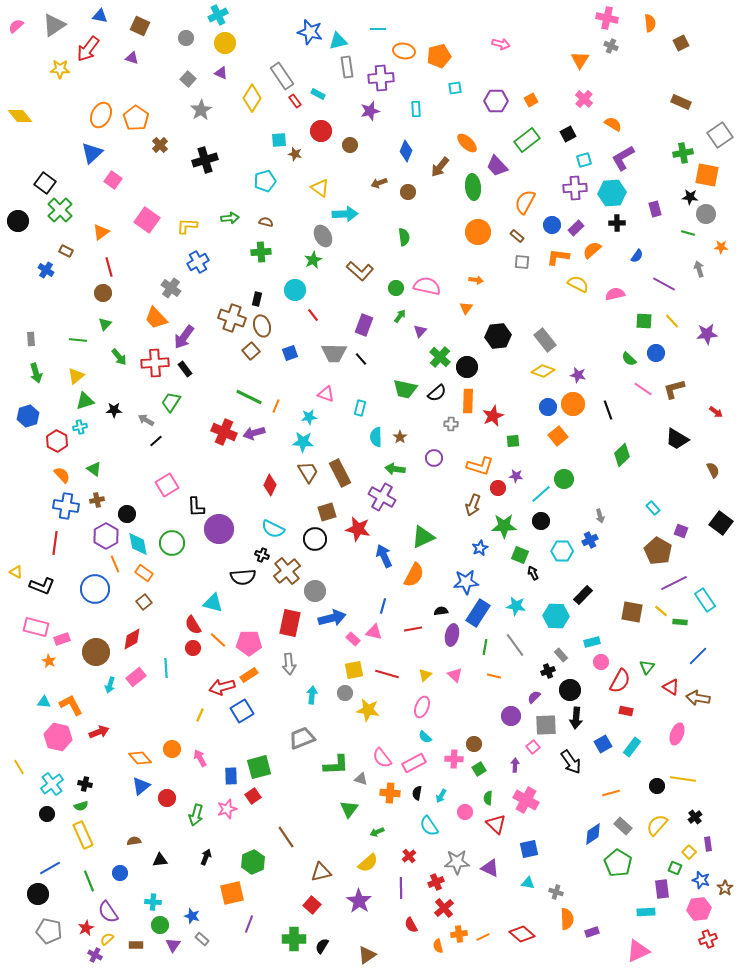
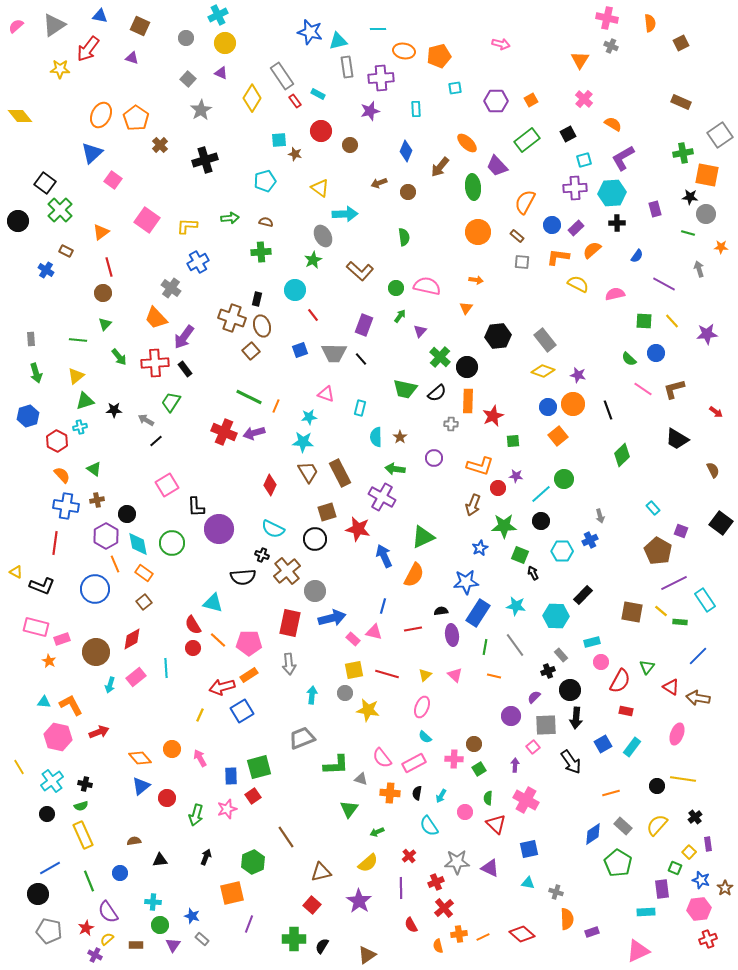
blue square at (290, 353): moved 10 px right, 3 px up
purple ellipse at (452, 635): rotated 20 degrees counterclockwise
cyan cross at (52, 784): moved 3 px up
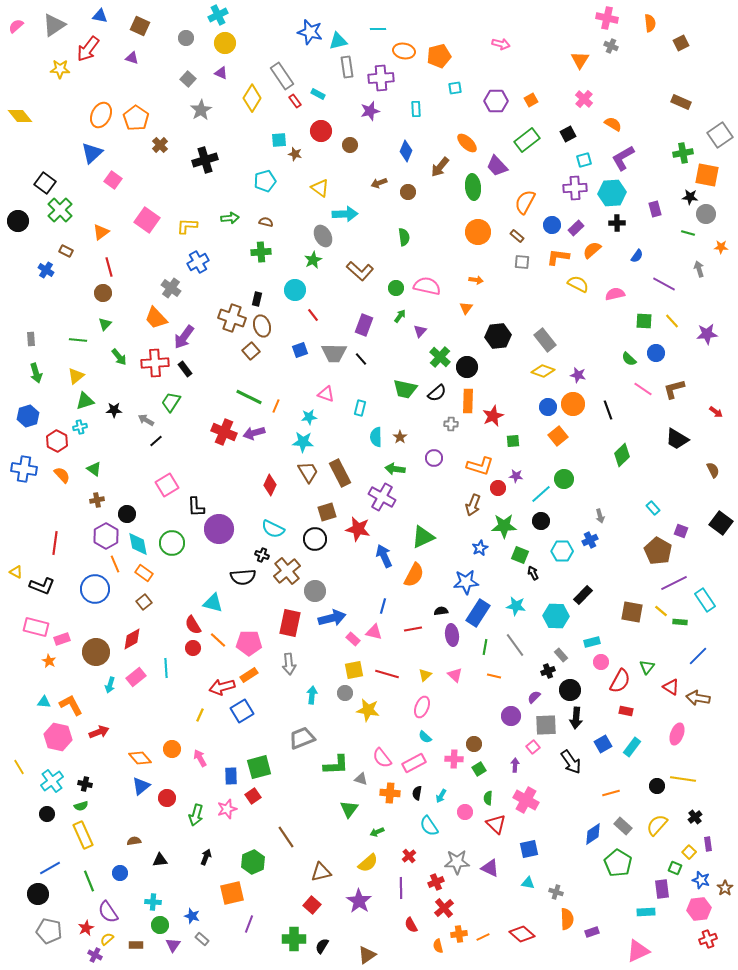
blue cross at (66, 506): moved 42 px left, 37 px up
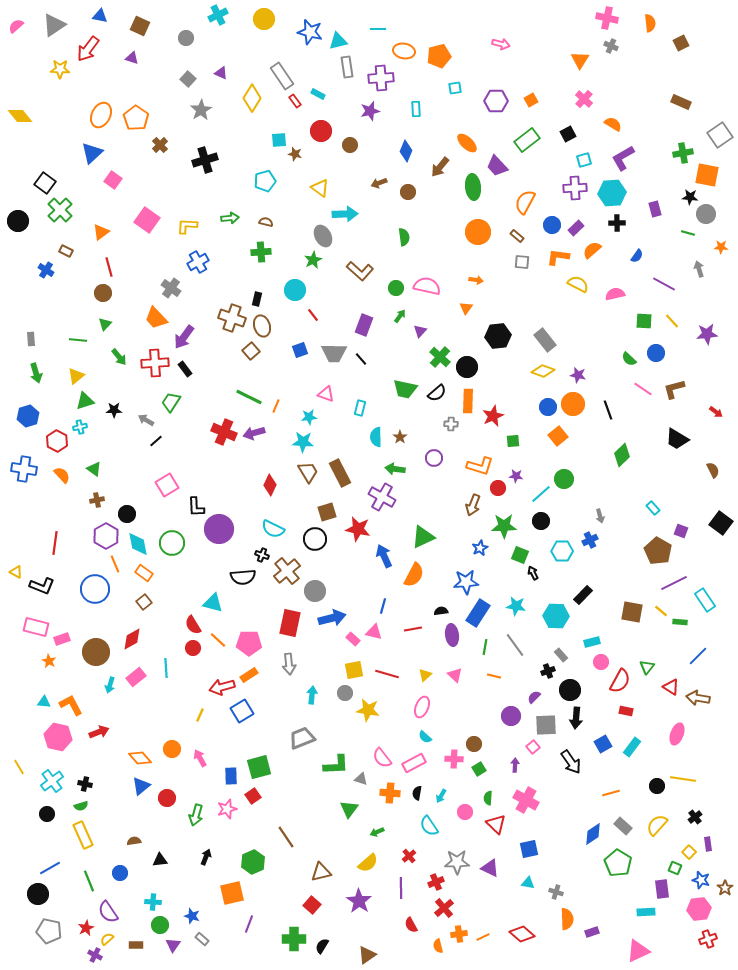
yellow circle at (225, 43): moved 39 px right, 24 px up
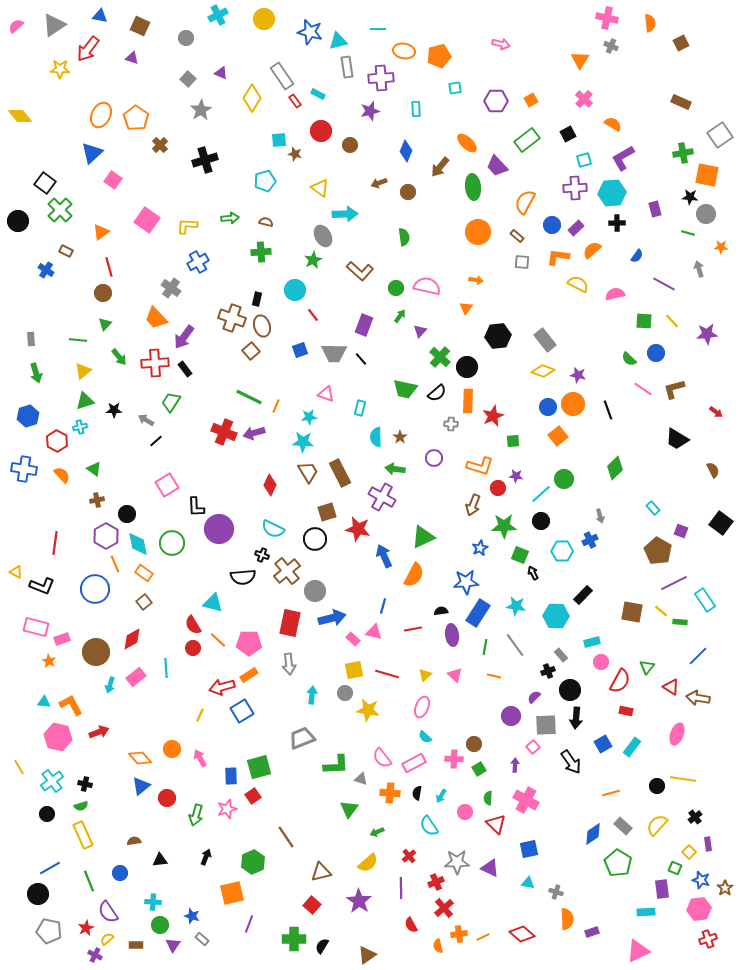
yellow triangle at (76, 376): moved 7 px right, 5 px up
green diamond at (622, 455): moved 7 px left, 13 px down
